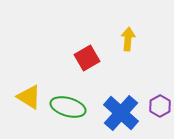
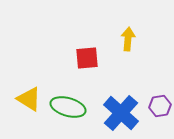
red square: rotated 25 degrees clockwise
yellow triangle: moved 2 px down
purple hexagon: rotated 20 degrees clockwise
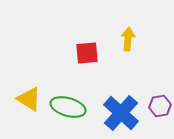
red square: moved 5 px up
